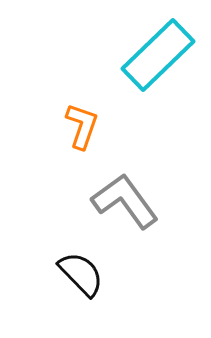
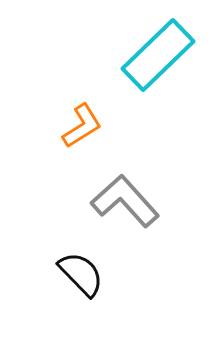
orange L-shape: rotated 39 degrees clockwise
gray L-shape: rotated 6 degrees counterclockwise
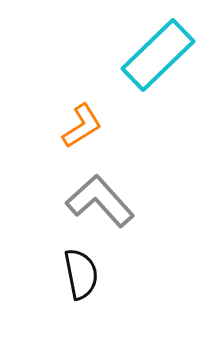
gray L-shape: moved 25 px left
black semicircle: rotated 33 degrees clockwise
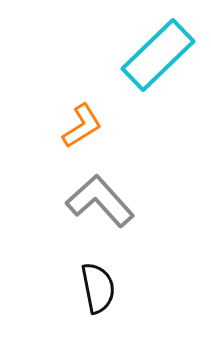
black semicircle: moved 17 px right, 14 px down
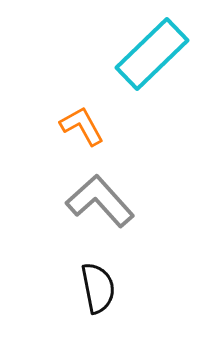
cyan rectangle: moved 6 px left, 1 px up
orange L-shape: rotated 87 degrees counterclockwise
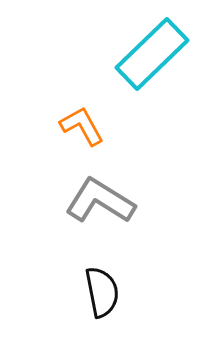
gray L-shape: rotated 16 degrees counterclockwise
black semicircle: moved 4 px right, 4 px down
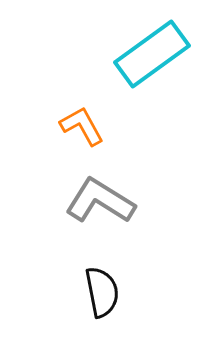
cyan rectangle: rotated 8 degrees clockwise
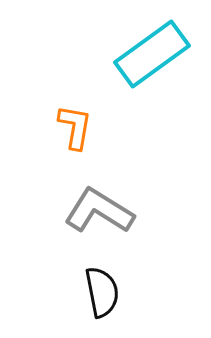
orange L-shape: moved 7 px left, 1 px down; rotated 39 degrees clockwise
gray L-shape: moved 1 px left, 10 px down
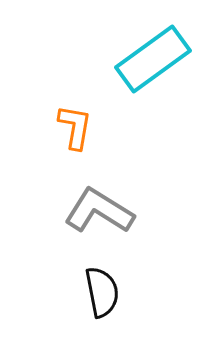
cyan rectangle: moved 1 px right, 5 px down
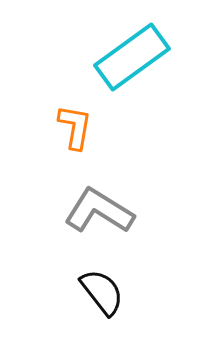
cyan rectangle: moved 21 px left, 2 px up
black semicircle: rotated 27 degrees counterclockwise
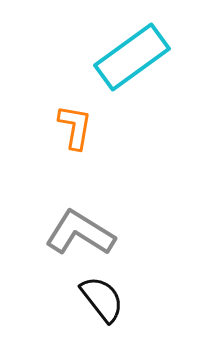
gray L-shape: moved 19 px left, 22 px down
black semicircle: moved 7 px down
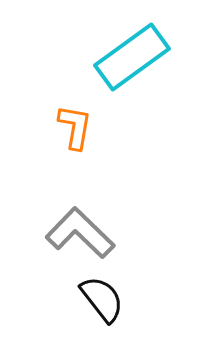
gray L-shape: rotated 12 degrees clockwise
